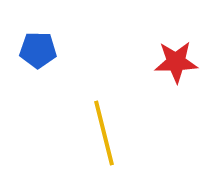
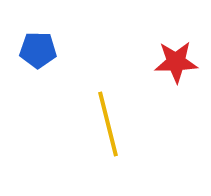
yellow line: moved 4 px right, 9 px up
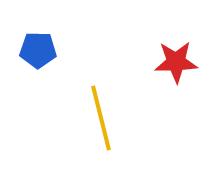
yellow line: moved 7 px left, 6 px up
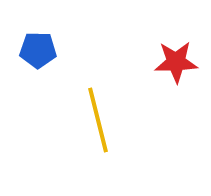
yellow line: moved 3 px left, 2 px down
